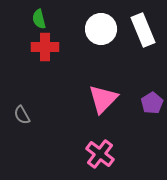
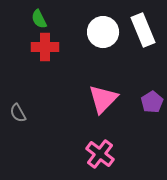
green semicircle: rotated 12 degrees counterclockwise
white circle: moved 2 px right, 3 px down
purple pentagon: moved 1 px up
gray semicircle: moved 4 px left, 2 px up
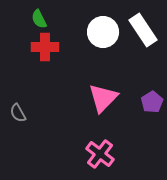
white rectangle: rotated 12 degrees counterclockwise
pink triangle: moved 1 px up
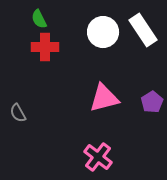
pink triangle: moved 1 px right; rotated 32 degrees clockwise
pink cross: moved 2 px left, 3 px down
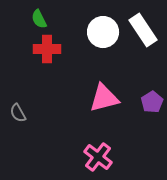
red cross: moved 2 px right, 2 px down
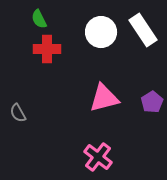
white circle: moved 2 px left
